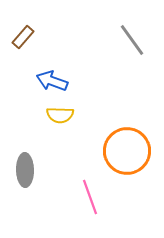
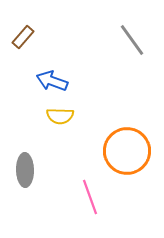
yellow semicircle: moved 1 px down
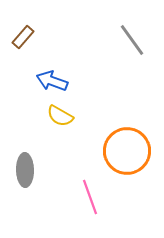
yellow semicircle: rotated 28 degrees clockwise
